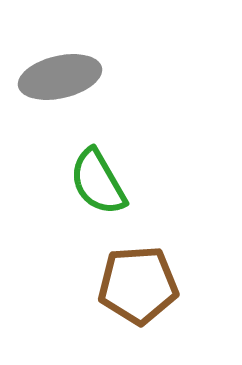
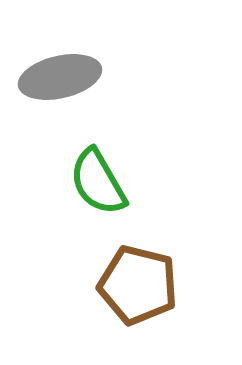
brown pentagon: rotated 18 degrees clockwise
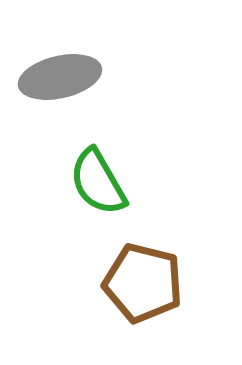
brown pentagon: moved 5 px right, 2 px up
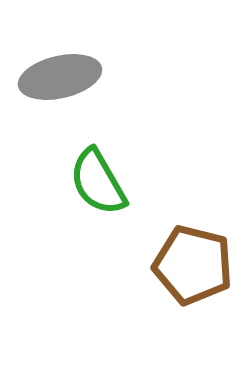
brown pentagon: moved 50 px right, 18 px up
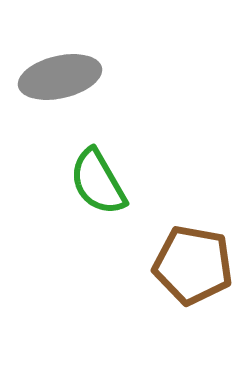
brown pentagon: rotated 4 degrees counterclockwise
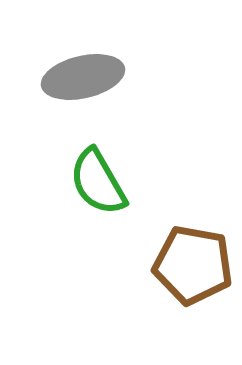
gray ellipse: moved 23 px right
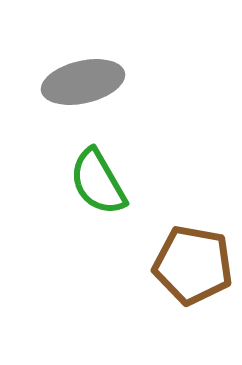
gray ellipse: moved 5 px down
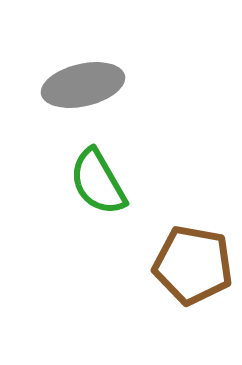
gray ellipse: moved 3 px down
